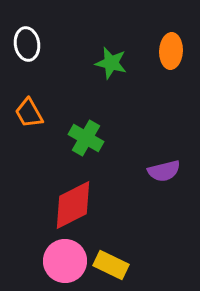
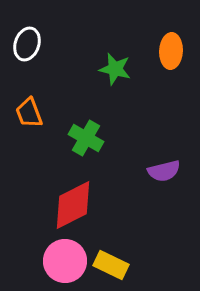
white ellipse: rotated 28 degrees clockwise
green star: moved 4 px right, 6 px down
orange trapezoid: rotated 8 degrees clockwise
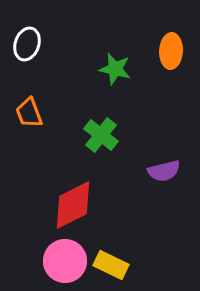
green cross: moved 15 px right, 3 px up; rotated 8 degrees clockwise
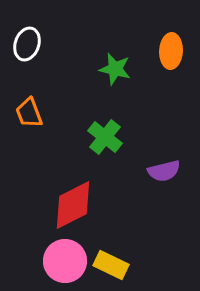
green cross: moved 4 px right, 2 px down
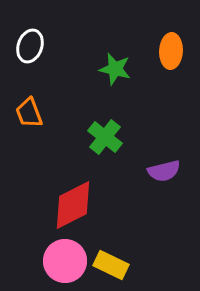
white ellipse: moved 3 px right, 2 px down
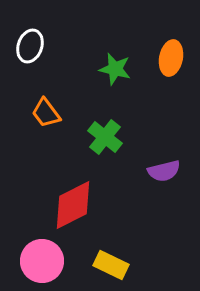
orange ellipse: moved 7 px down; rotated 8 degrees clockwise
orange trapezoid: moved 17 px right; rotated 16 degrees counterclockwise
pink circle: moved 23 px left
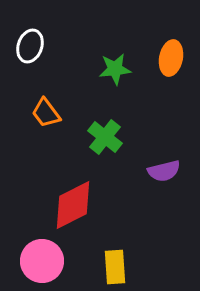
green star: rotated 20 degrees counterclockwise
yellow rectangle: moved 4 px right, 2 px down; rotated 60 degrees clockwise
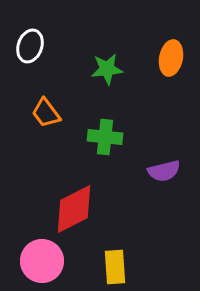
green star: moved 8 px left
green cross: rotated 32 degrees counterclockwise
red diamond: moved 1 px right, 4 px down
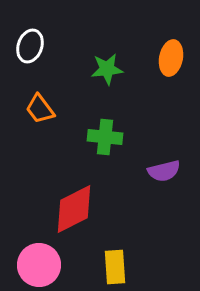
orange trapezoid: moved 6 px left, 4 px up
pink circle: moved 3 px left, 4 px down
